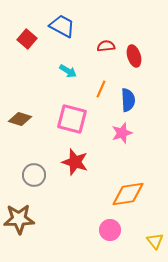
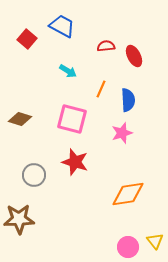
red ellipse: rotated 10 degrees counterclockwise
pink circle: moved 18 px right, 17 px down
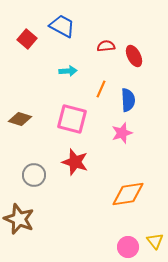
cyan arrow: rotated 36 degrees counterclockwise
brown star: rotated 24 degrees clockwise
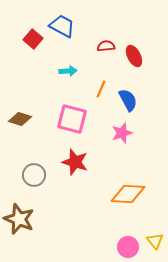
red square: moved 6 px right
blue semicircle: rotated 25 degrees counterclockwise
orange diamond: rotated 12 degrees clockwise
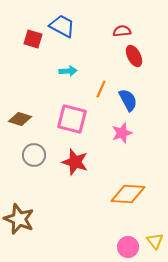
red square: rotated 24 degrees counterclockwise
red semicircle: moved 16 px right, 15 px up
gray circle: moved 20 px up
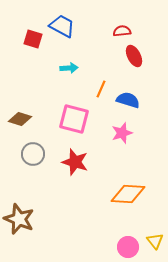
cyan arrow: moved 1 px right, 3 px up
blue semicircle: rotated 45 degrees counterclockwise
pink square: moved 2 px right
gray circle: moved 1 px left, 1 px up
